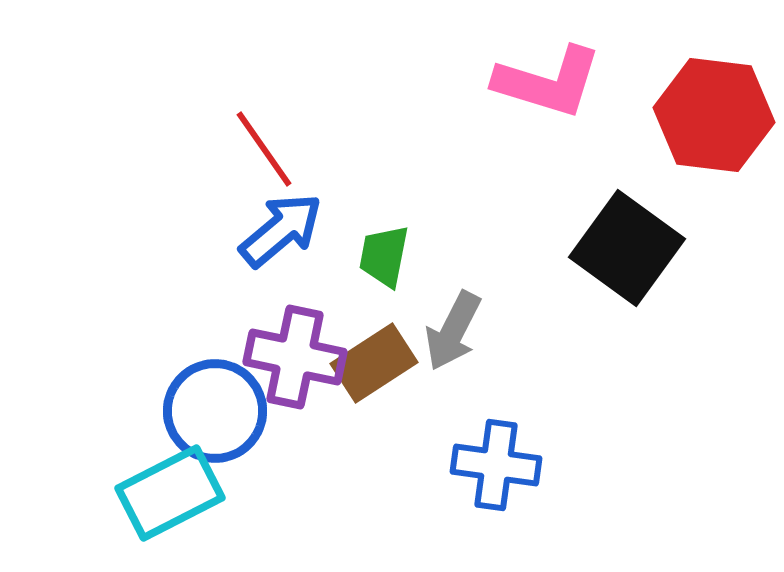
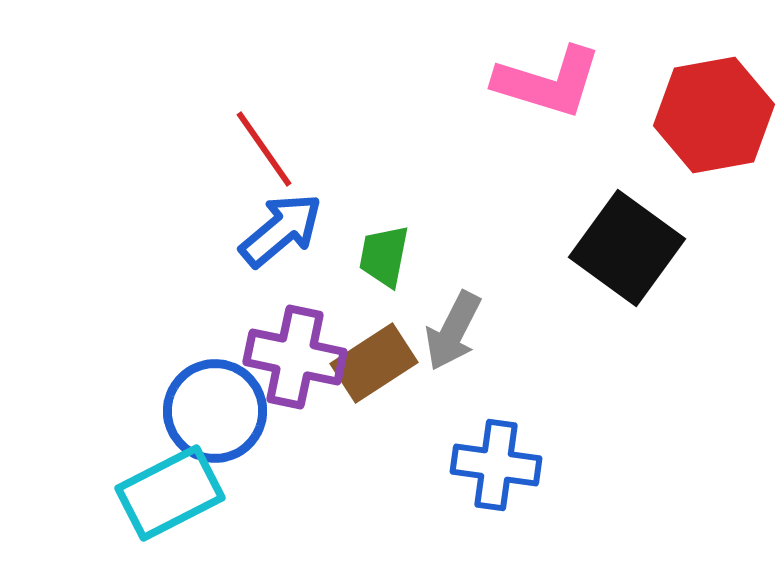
red hexagon: rotated 17 degrees counterclockwise
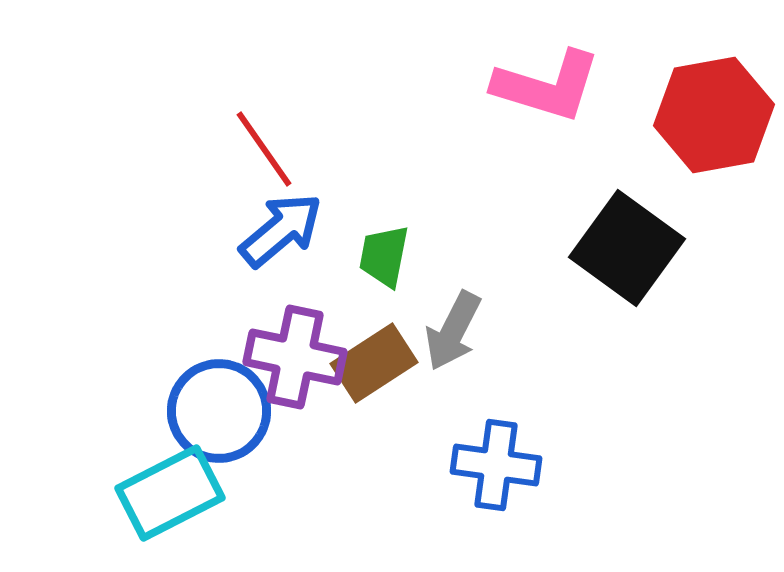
pink L-shape: moved 1 px left, 4 px down
blue circle: moved 4 px right
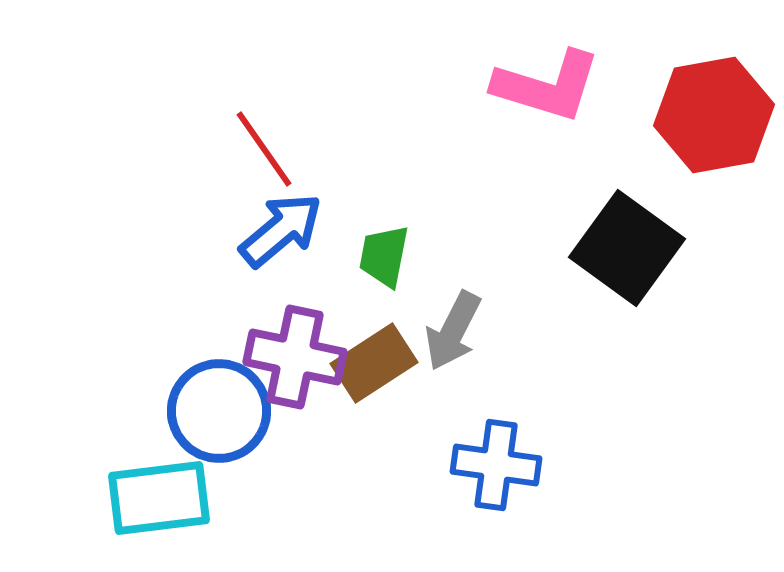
cyan rectangle: moved 11 px left, 5 px down; rotated 20 degrees clockwise
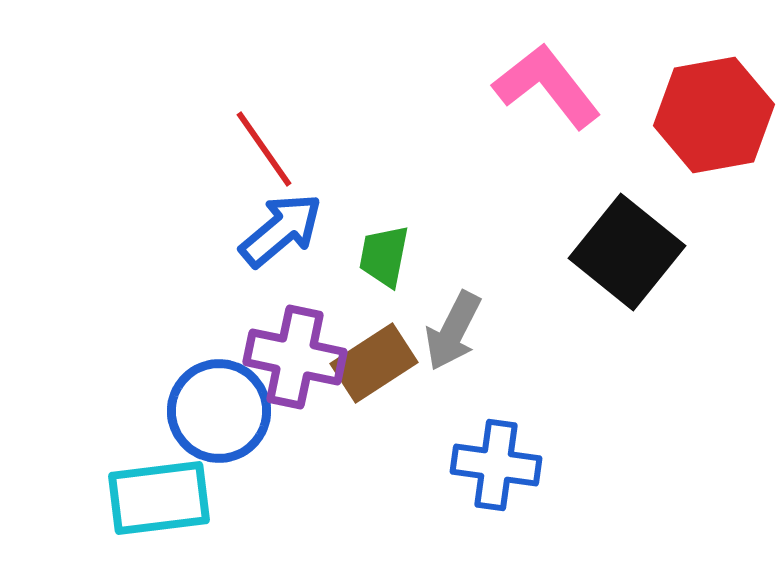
pink L-shape: rotated 145 degrees counterclockwise
black square: moved 4 px down; rotated 3 degrees clockwise
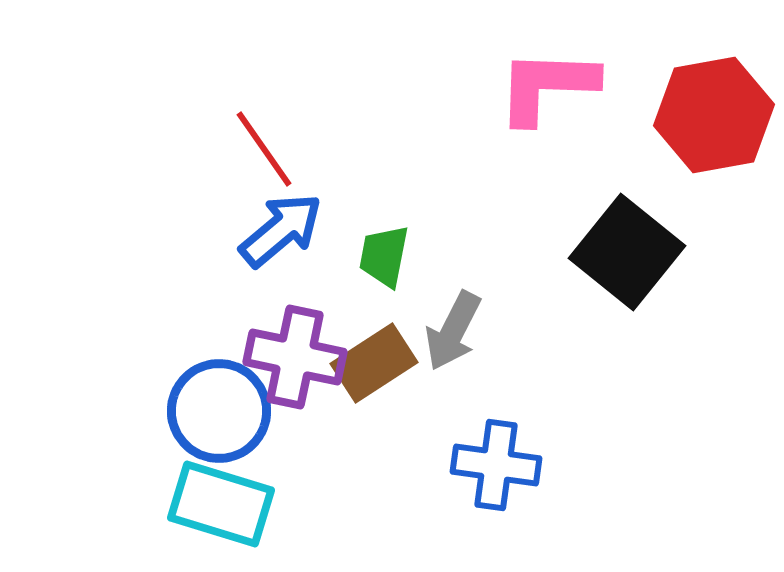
pink L-shape: rotated 50 degrees counterclockwise
cyan rectangle: moved 62 px right, 6 px down; rotated 24 degrees clockwise
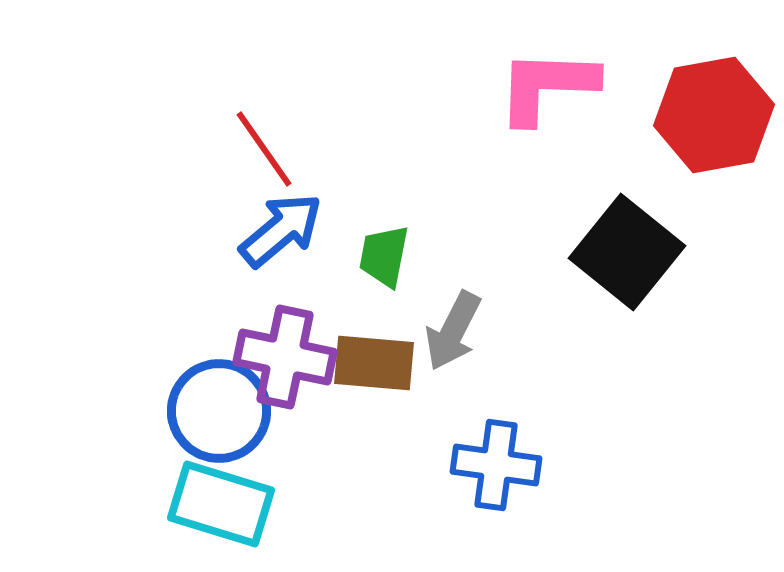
purple cross: moved 10 px left
brown rectangle: rotated 38 degrees clockwise
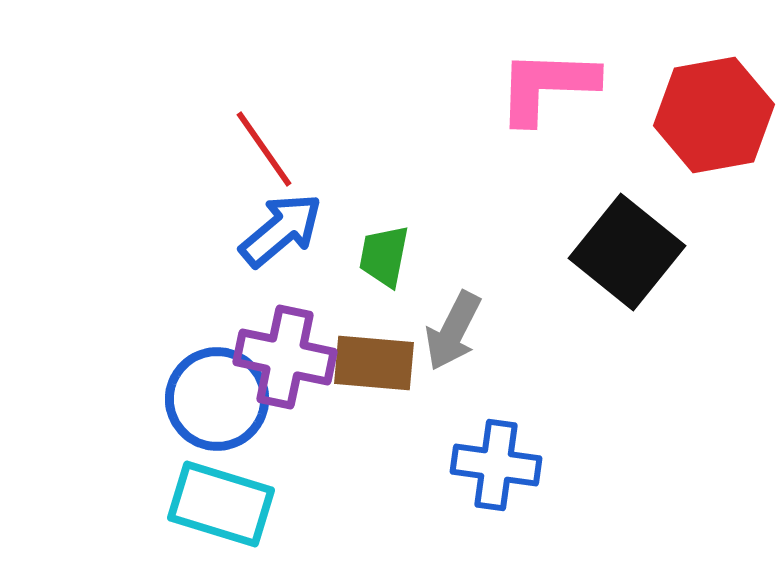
blue circle: moved 2 px left, 12 px up
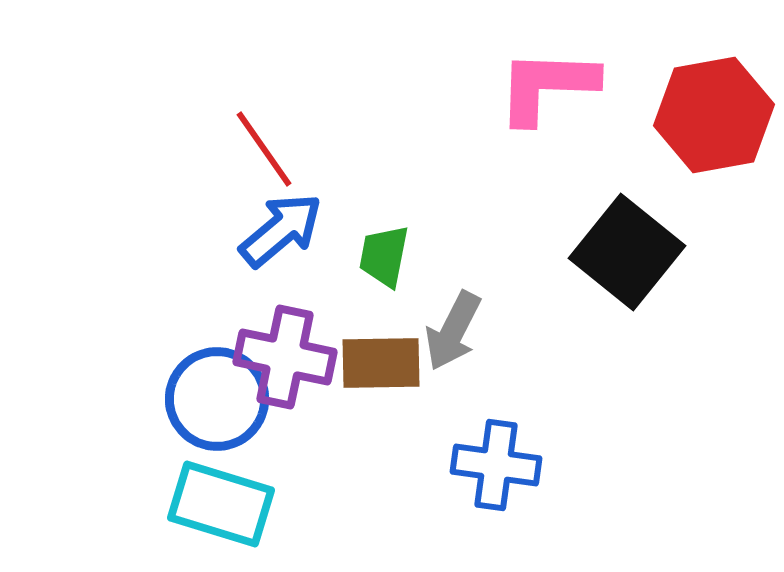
brown rectangle: moved 7 px right; rotated 6 degrees counterclockwise
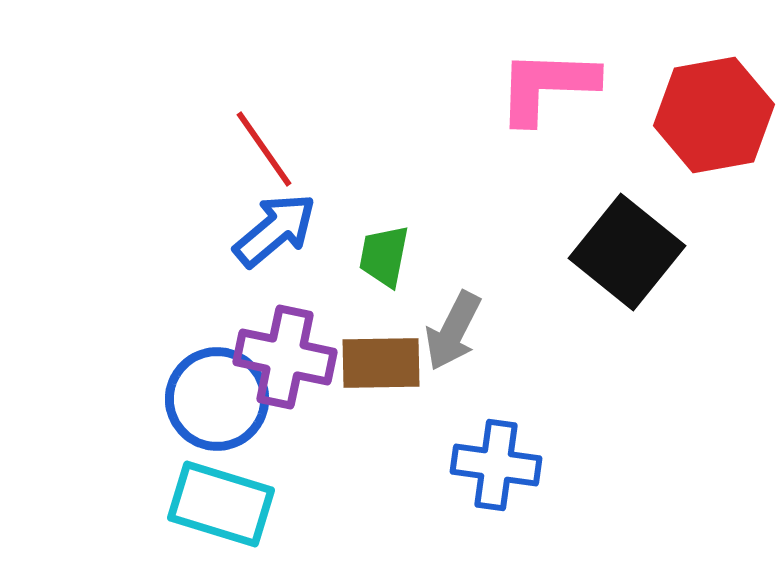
blue arrow: moved 6 px left
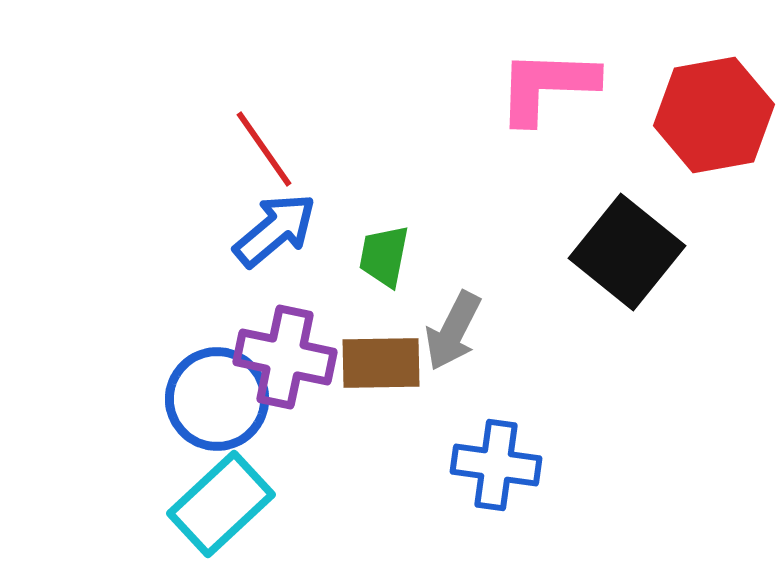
cyan rectangle: rotated 60 degrees counterclockwise
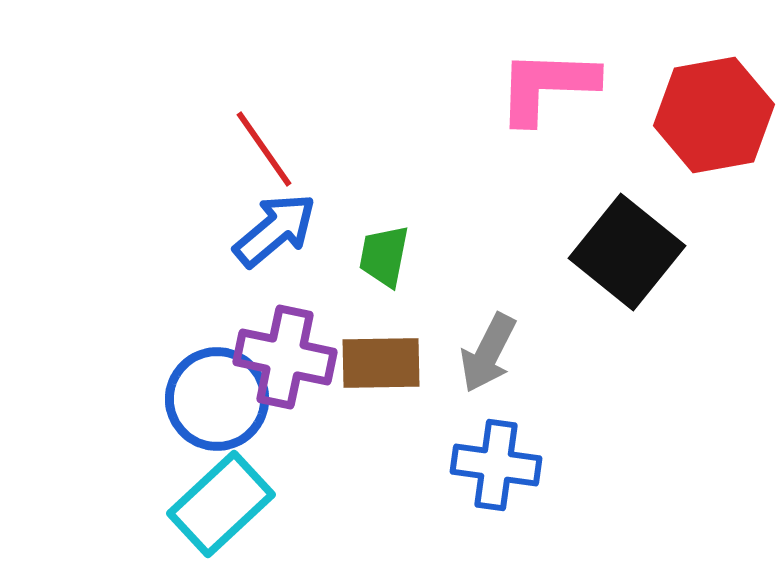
gray arrow: moved 35 px right, 22 px down
